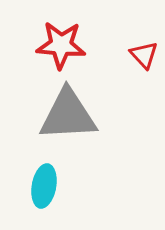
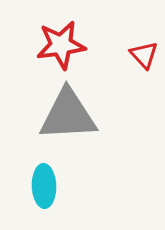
red star: rotated 12 degrees counterclockwise
cyan ellipse: rotated 12 degrees counterclockwise
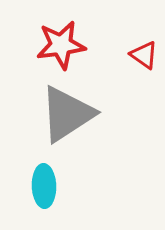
red triangle: rotated 12 degrees counterclockwise
gray triangle: moved 1 px left, 1 px up; rotated 30 degrees counterclockwise
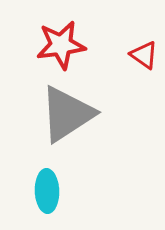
cyan ellipse: moved 3 px right, 5 px down
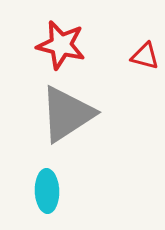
red star: rotated 21 degrees clockwise
red triangle: moved 1 px right, 1 px down; rotated 20 degrees counterclockwise
